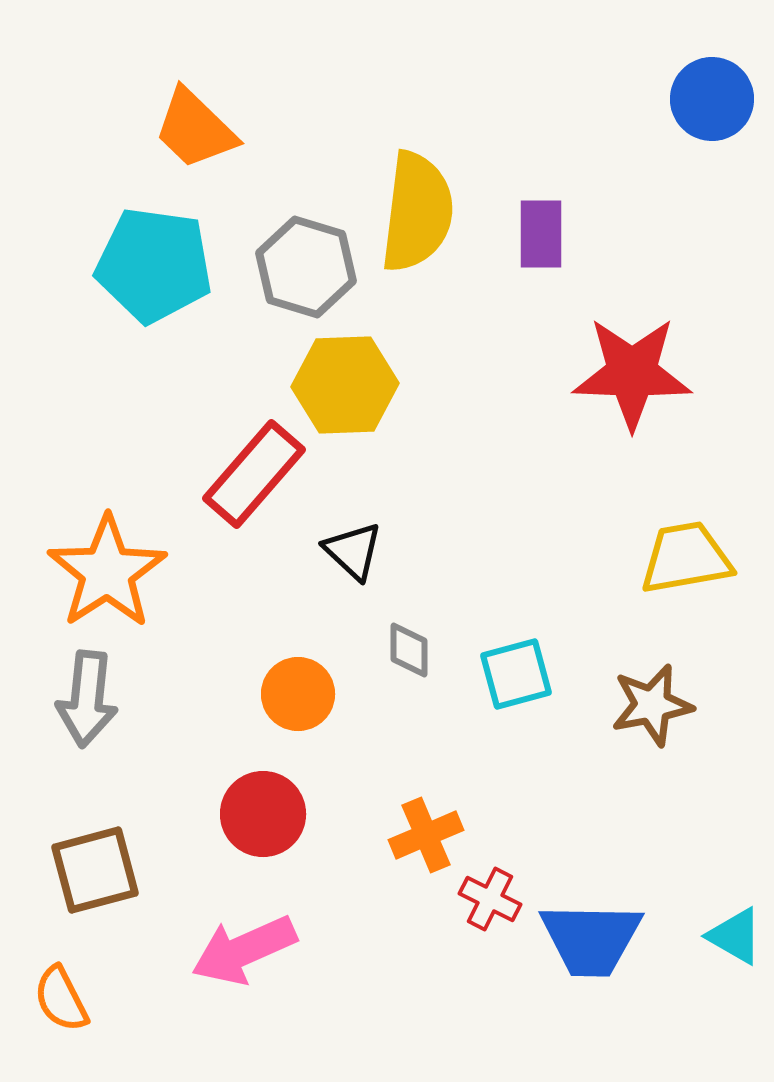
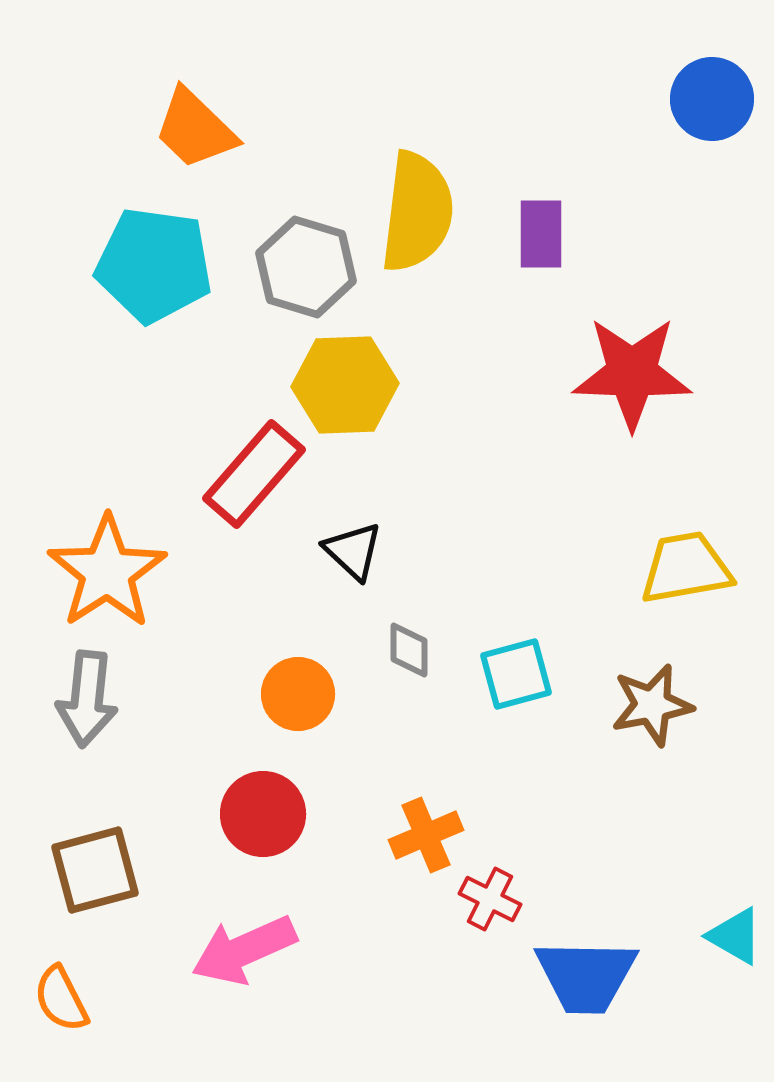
yellow trapezoid: moved 10 px down
blue trapezoid: moved 5 px left, 37 px down
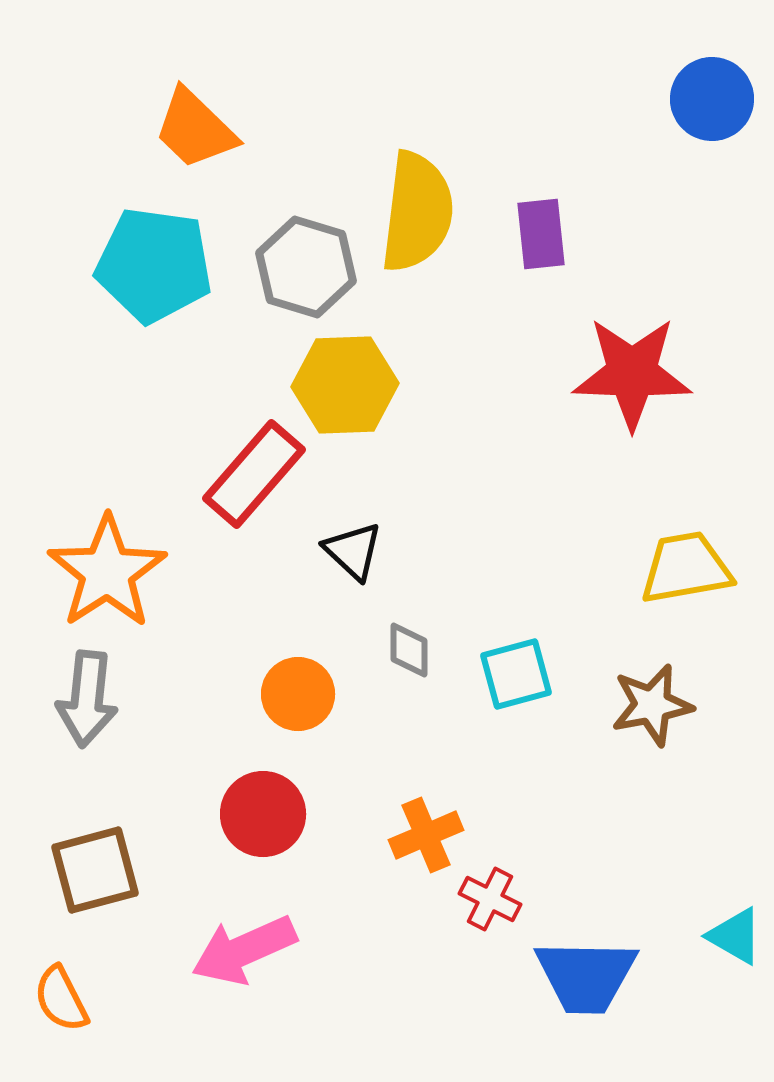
purple rectangle: rotated 6 degrees counterclockwise
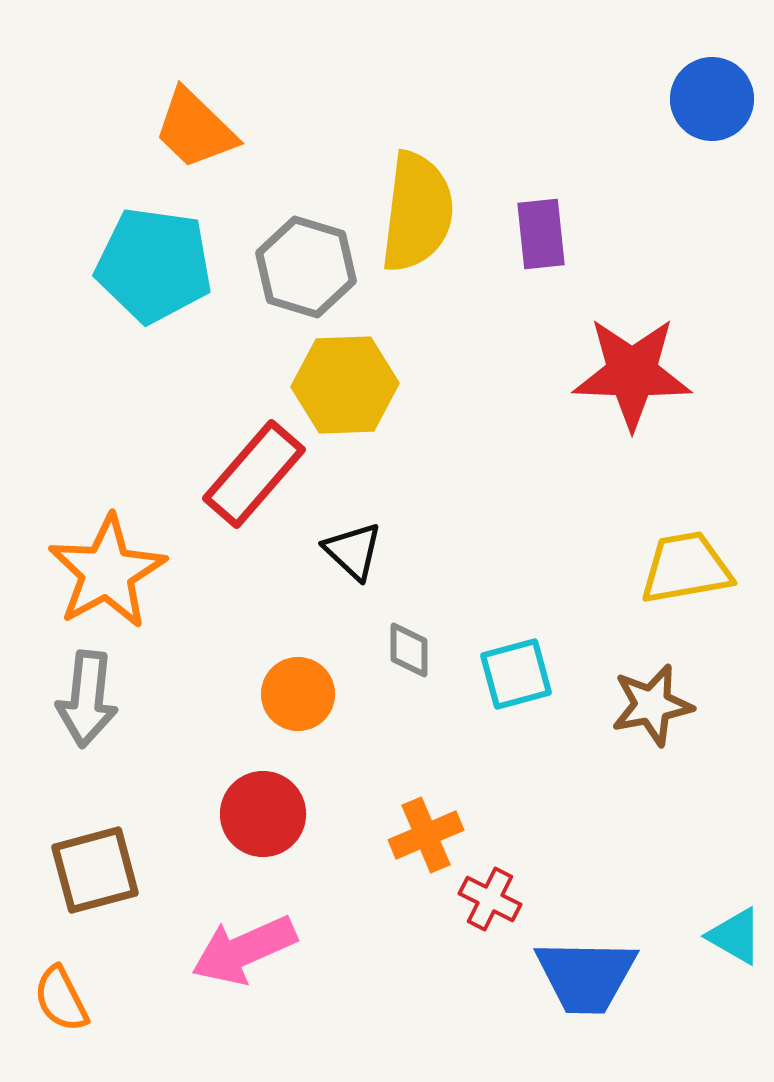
orange star: rotated 4 degrees clockwise
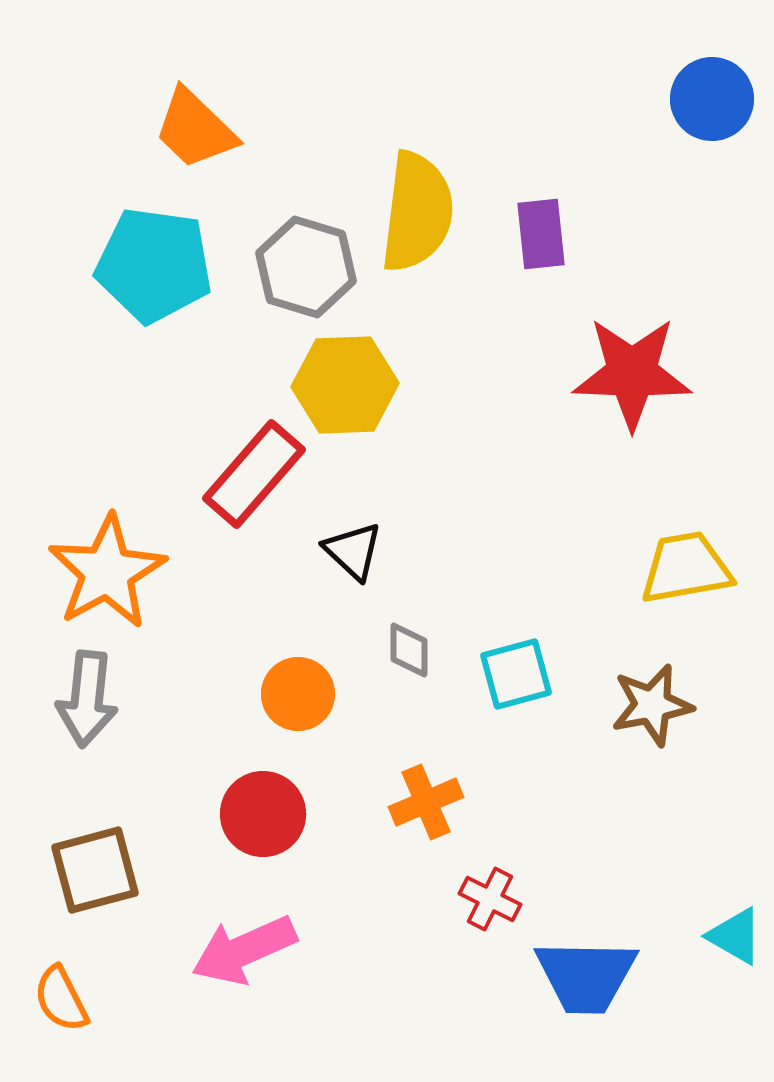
orange cross: moved 33 px up
